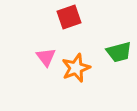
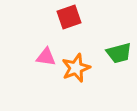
green trapezoid: moved 1 px down
pink triangle: rotated 45 degrees counterclockwise
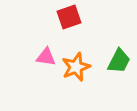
green trapezoid: moved 8 px down; rotated 48 degrees counterclockwise
orange star: moved 1 px up
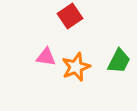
red square: moved 1 px right, 1 px up; rotated 15 degrees counterclockwise
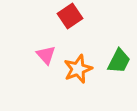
pink triangle: moved 2 px up; rotated 40 degrees clockwise
orange star: moved 2 px right, 2 px down
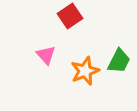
orange star: moved 7 px right, 2 px down
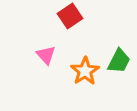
orange star: rotated 12 degrees counterclockwise
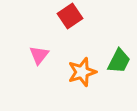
pink triangle: moved 7 px left; rotated 20 degrees clockwise
orange star: moved 3 px left, 1 px down; rotated 16 degrees clockwise
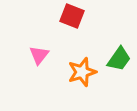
red square: moved 2 px right; rotated 35 degrees counterclockwise
green trapezoid: moved 2 px up; rotated 8 degrees clockwise
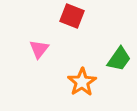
pink triangle: moved 6 px up
orange star: moved 10 px down; rotated 16 degrees counterclockwise
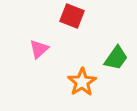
pink triangle: rotated 10 degrees clockwise
green trapezoid: moved 3 px left, 1 px up
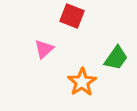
pink triangle: moved 5 px right
